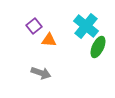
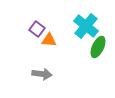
purple square: moved 3 px right, 3 px down; rotated 14 degrees counterclockwise
gray arrow: moved 1 px right, 1 px down; rotated 12 degrees counterclockwise
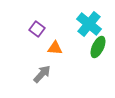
cyan cross: moved 3 px right, 2 px up
orange triangle: moved 6 px right, 8 px down
gray arrow: rotated 54 degrees counterclockwise
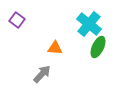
purple square: moved 20 px left, 9 px up
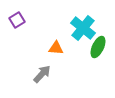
purple square: rotated 21 degrees clockwise
cyan cross: moved 6 px left, 4 px down
orange triangle: moved 1 px right
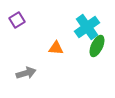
cyan cross: moved 4 px right, 1 px up; rotated 15 degrees clockwise
green ellipse: moved 1 px left, 1 px up
gray arrow: moved 16 px left, 1 px up; rotated 30 degrees clockwise
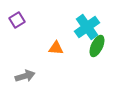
gray arrow: moved 1 px left, 3 px down
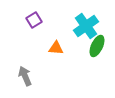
purple square: moved 17 px right
cyan cross: moved 1 px left, 1 px up
gray arrow: rotated 96 degrees counterclockwise
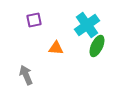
purple square: rotated 21 degrees clockwise
cyan cross: moved 1 px right, 1 px up
gray arrow: moved 1 px right, 1 px up
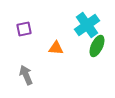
purple square: moved 10 px left, 9 px down
